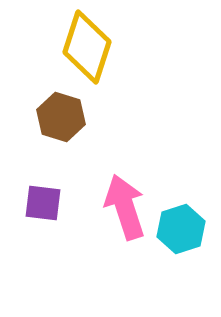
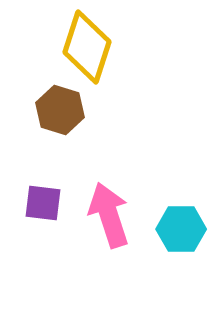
brown hexagon: moved 1 px left, 7 px up
pink arrow: moved 16 px left, 8 px down
cyan hexagon: rotated 18 degrees clockwise
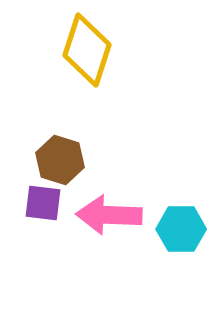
yellow diamond: moved 3 px down
brown hexagon: moved 50 px down
pink arrow: rotated 70 degrees counterclockwise
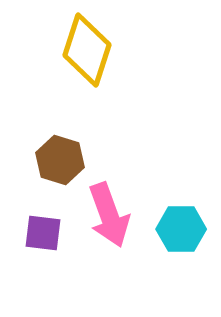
purple square: moved 30 px down
pink arrow: rotated 112 degrees counterclockwise
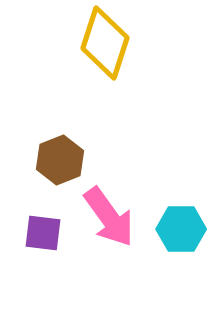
yellow diamond: moved 18 px right, 7 px up
brown hexagon: rotated 21 degrees clockwise
pink arrow: moved 2 px down; rotated 16 degrees counterclockwise
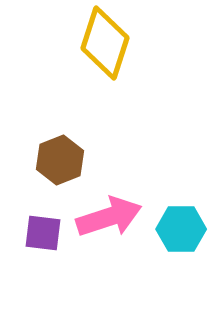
pink arrow: rotated 72 degrees counterclockwise
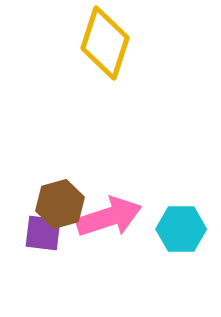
brown hexagon: moved 44 px down; rotated 6 degrees clockwise
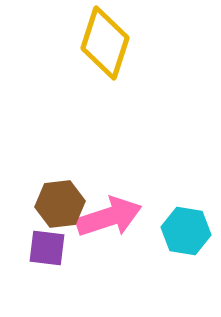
brown hexagon: rotated 9 degrees clockwise
cyan hexagon: moved 5 px right, 2 px down; rotated 9 degrees clockwise
purple square: moved 4 px right, 15 px down
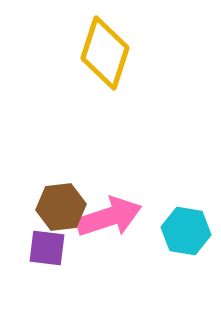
yellow diamond: moved 10 px down
brown hexagon: moved 1 px right, 3 px down
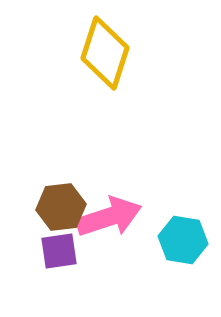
cyan hexagon: moved 3 px left, 9 px down
purple square: moved 12 px right, 3 px down; rotated 15 degrees counterclockwise
